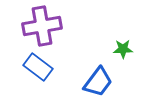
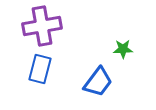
blue rectangle: moved 2 px right, 2 px down; rotated 68 degrees clockwise
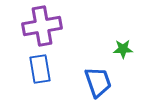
blue rectangle: rotated 24 degrees counterclockwise
blue trapezoid: rotated 56 degrees counterclockwise
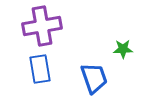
blue trapezoid: moved 4 px left, 4 px up
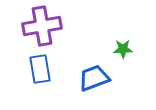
blue trapezoid: rotated 92 degrees counterclockwise
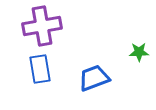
green star: moved 16 px right, 3 px down
